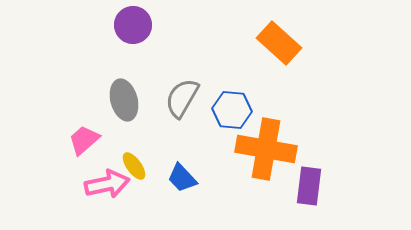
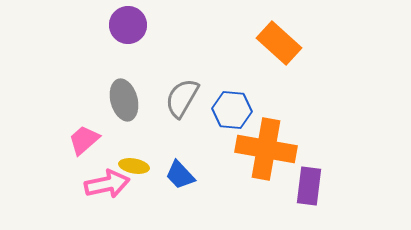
purple circle: moved 5 px left
yellow ellipse: rotated 44 degrees counterclockwise
blue trapezoid: moved 2 px left, 3 px up
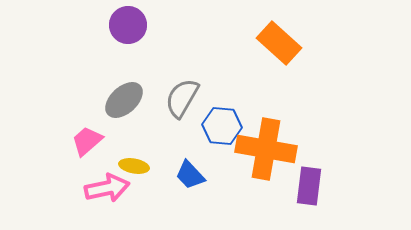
gray ellipse: rotated 63 degrees clockwise
blue hexagon: moved 10 px left, 16 px down
pink trapezoid: moved 3 px right, 1 px down
blue trapezoid: moved 10 px right
pink arrow: moved 4 px down
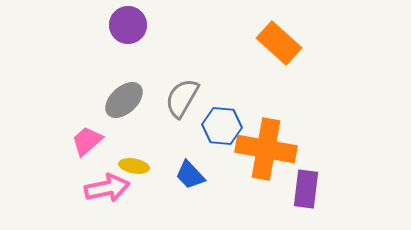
purple rectangle: moved 3 px left, 3 px down
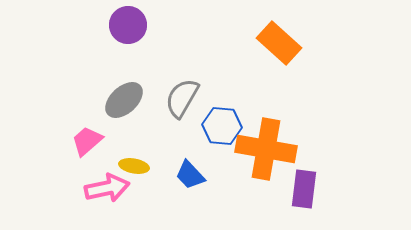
purple rectangle: moved 2 px left
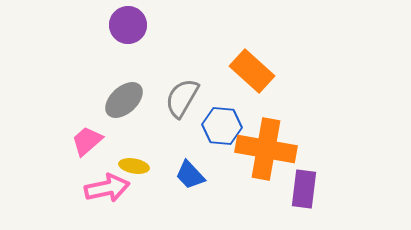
orange rectangle: moved 27 px left, 28 px down
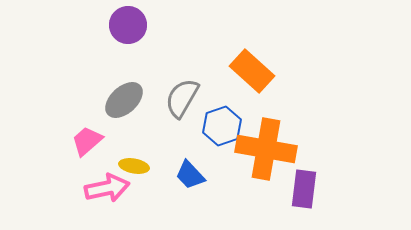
blue hexagon: rotated 24 degrees counterclockwise
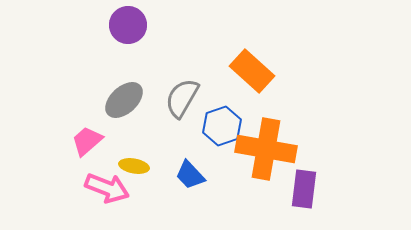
pink arrow: rotated 33 degrees clockwise
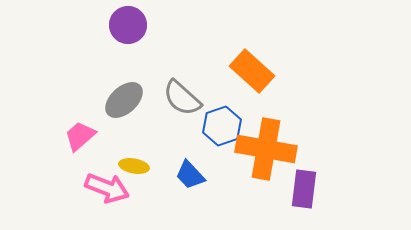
gray semicircle: rotated 78 degrees counterclockwise
pink trapezoid: moved 7 px left, 5 px up
